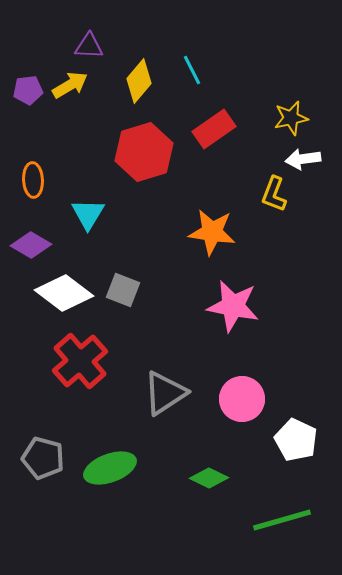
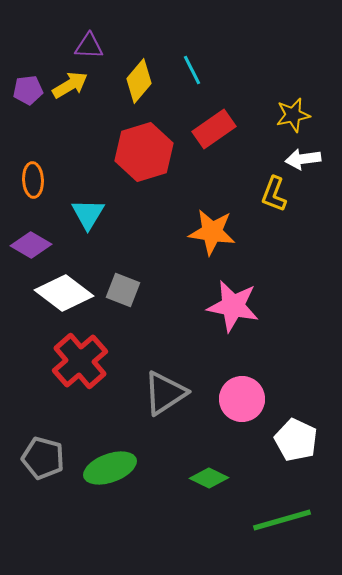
yellow star: moved 2 px right, 3 px up
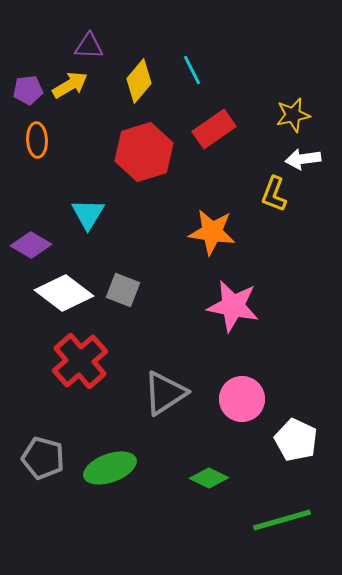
orange ellipse: moved 4 px right, 40 px up
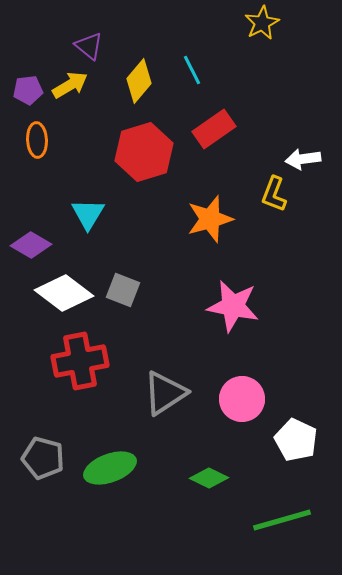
purple triangle: rotated 36 degrees clockwise
yellow star: moved 31 px left, 92 px up; rotated 16 degrees counterclockwise
orange star: moved 2 px left, 13 px up; rotated 24 degrees counterclockwise
red cross: rotated 30 degrees clockwise
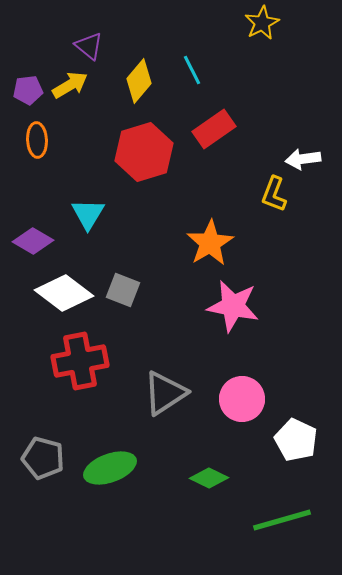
orange star: moved 24 px down; rotated 15 degrees counterclockwise
purple diamond: moved 2 px right, 4 px up
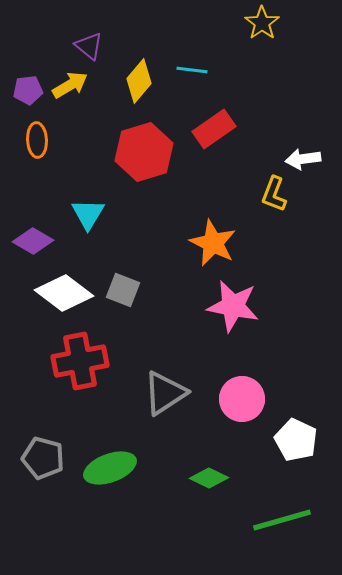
yellow star: rotated 8 degrees counterclockwise
cyan line: rotated 56 degrees counterclockwise
orange star: moved 3 px right; rotated 15 degrees counterclockwise
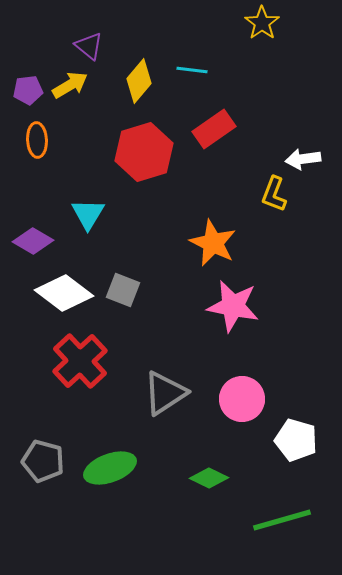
red cross: rotated 32 degrees counterclockwise
white pentagon: rotated 9 degrees counterclockwise
gray pentagon: moved 3 px down
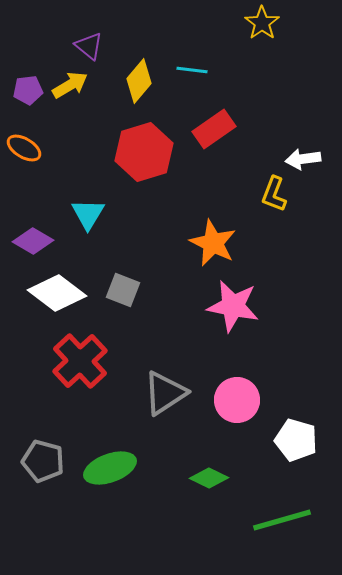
orange ellipse: moved 13 px left, 8 px down; rotated 56 degrees counterclockwise
white diamond: moved 7 px left
pink circle: moved 5 px left, 1 px down
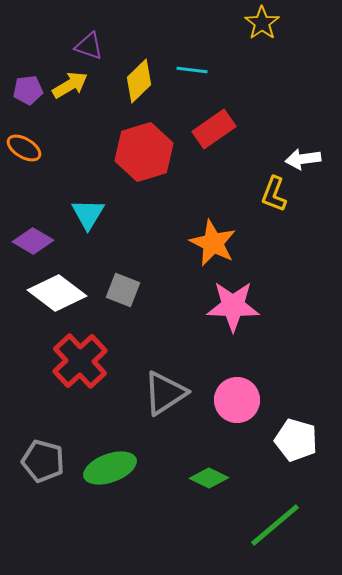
purple triangle: rotated 20 degrees counterclockwise
yellow diamond: rotated 6 degrees clockwise
pink star: rotated 10 degrees counterclockwise
green line: moved 7 px left, 5 px down; rotated 24 degrees counterclockwise
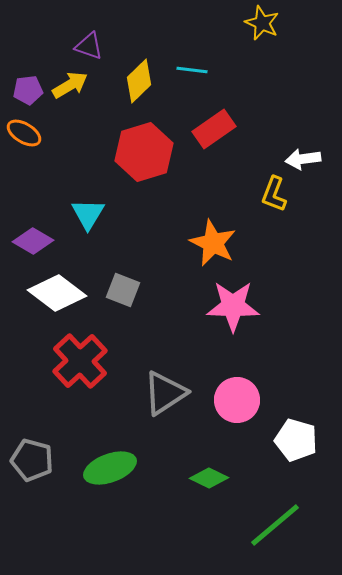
yellow star: rotated 12 degrees counterclockwise
orange ellipse: moved 15 px up
gray pentagon: moved 11 px left, 1 px up
